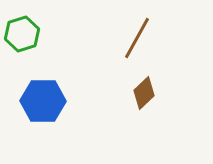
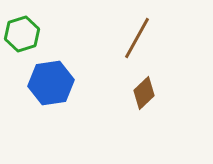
blue hexagon: moved 8 px right, 18 px up; rotated 9 degrees counterclockwise
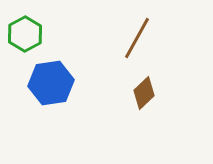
green hexagon: moved 3 px right; rotated 12 degrees counterclockwise
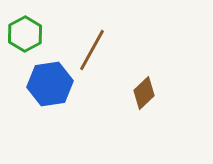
brown line: moved 45 px left, 12 px down
blue hexagon: moved 1 px left, 1 px down
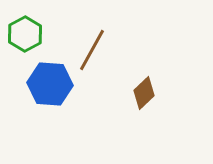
blue hexagon: rotated 12 degrees clockwise
